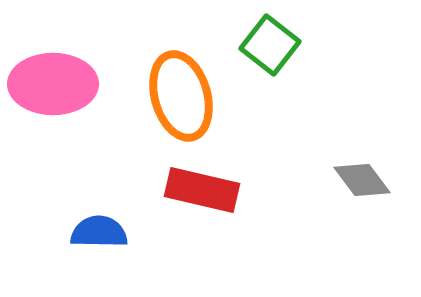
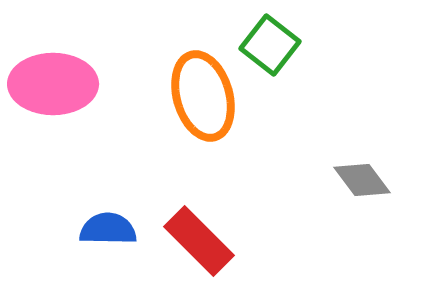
orange ellipse: moved 22 px right
red rectangle: moved 3 px left, 51 px down; rotated 32 degrees clockwise
blue semicircle: moved 9 px right, 3 px up
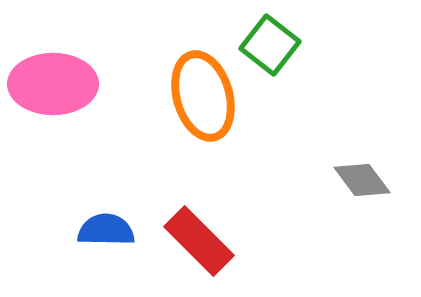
blue semicircle: moved 2 px left, 1 px down
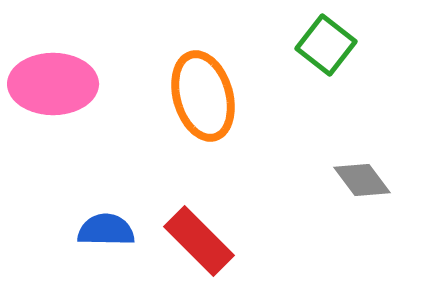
green square: moved 56 px right
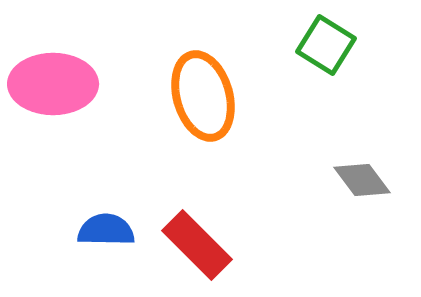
green square: rotated 6 degrees counterclockwise
red rectangle: moved 2 px left, 4 px down
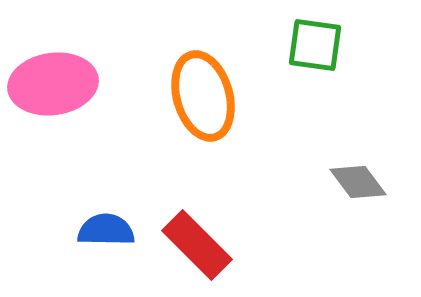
green square: moved 11 px left; rotated 24 degrees counterclockwise
pink ellipse: rotated 8 degrees counterclockwise
gray diamond: moved 4 px left, 2 px down
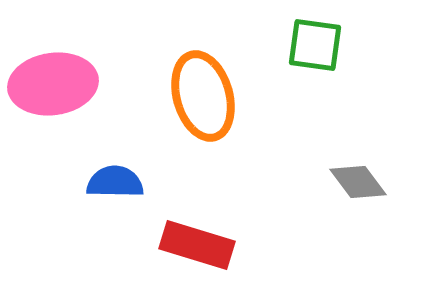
blue semicircle: moved 9 px right, 48 px up
red rectangle: rotated 28 degrees counterclockwise
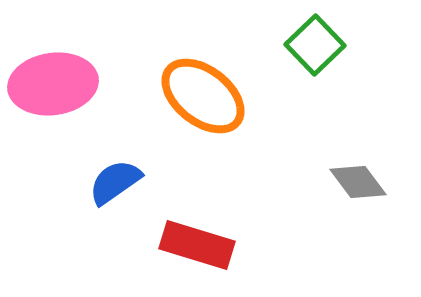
green square: rotated 38 degrees clockwise
orange ellipse: rotated 36 degrees counterclockwise
blue semicircle: rotated 36 degrees counterclockwise
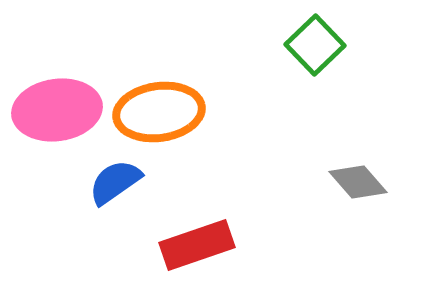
pink ellipse: moved 4 px right, 26 px down
orange ellipse: moved 44 px left, 16 px down; rotated 46 degrees counterclockwise
gray diamond: rotated 4 degrees counterclockwise
red rectangle: rotated 36 degrees counterclockwise
